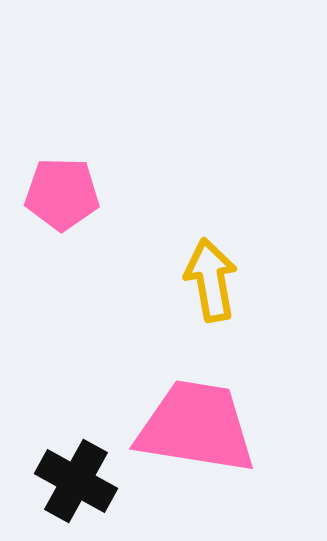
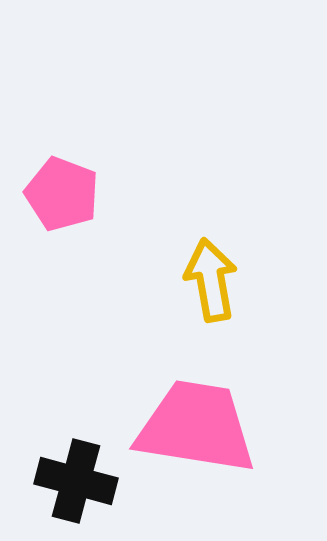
pink pentagon: rotated 20 degrees clockwise
black cross: rotated 14 degrees counterclockwise
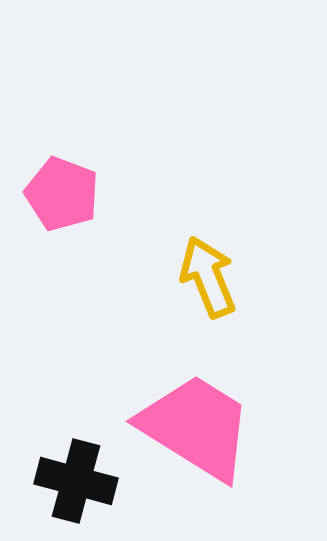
yellow arrow: moved 3 px left, 3 px up; rotated 12 degrees counterclockwise
pink trapezoid: rotated 23 degrees clockwise
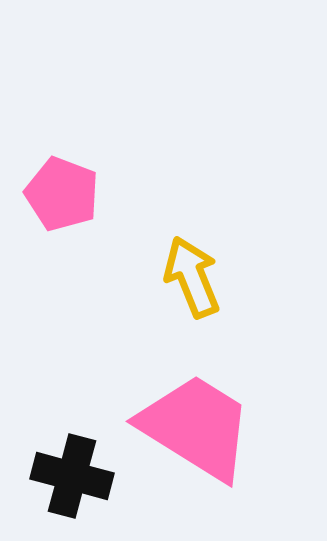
yellow arrow: moved 16 px left
black cross: moved 4 px left, 5 px up
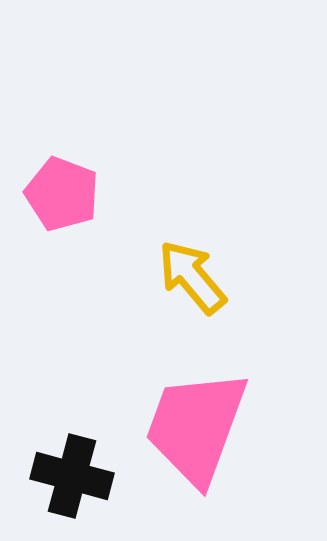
yellow arrow: rotated 18 degrees counterclockwise
pink trapezoid: rotated 102 degrees counterclockwise
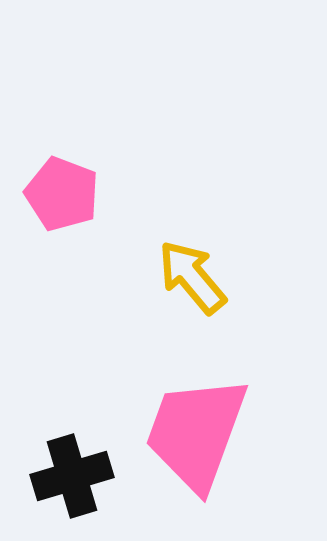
pink trapezoid: moved 6 px down
black cross: rotated 32 degrees counterclockwise
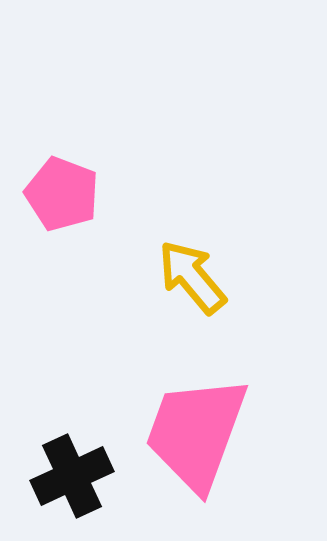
black cross: rotated 8 degrees counterclockwise
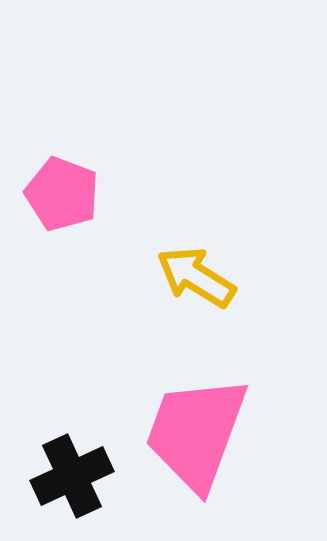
yellow arrow: moved 4 px right; rotated 18 degrees counterclockwise
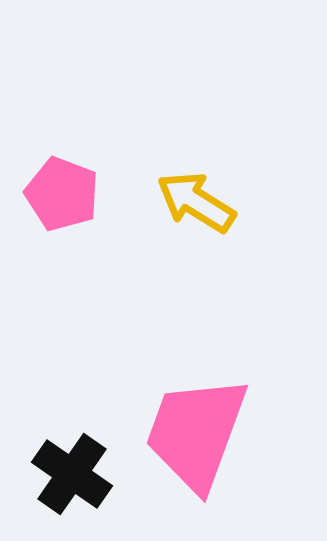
yellow arrow: moved 75 px up
black cross: moved 2 px up; rotated 30 degrees counterclockwise
